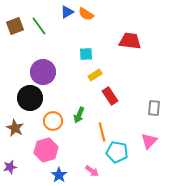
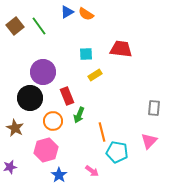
brown square: rotated 18 degrees counterclockwise
red trapezoid: moved 9 px left, 8 px down
red rectangle: moved 43 px left; rotated 12 degrees clockwise
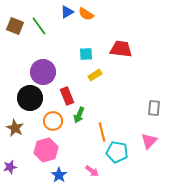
brown square: rotated 30 degrees counterclockwise
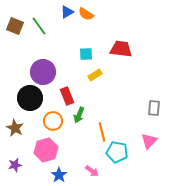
purple star: moved 5 px right, 2 px up
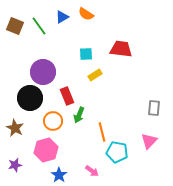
blue triangle: moved 5 px left, 5 px down
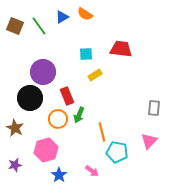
orange semicircle: moved 1 px left
orange circle: moved 5 px right, 2 px up
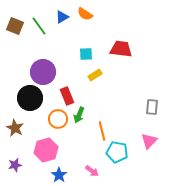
gray rectangle: moved 2 px left, 1 px up
orange line: moved 1 px up
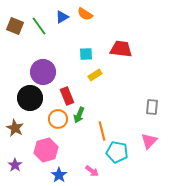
purple star: rotated 24 degrees counterclockwise
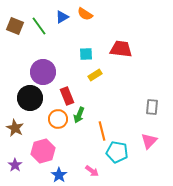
pink hexagon: moved 3 px left, 1 px down
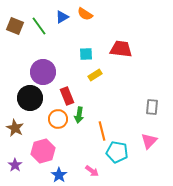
green arrow: rotated 14 degrees counterclockwise
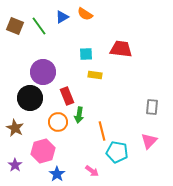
yellow rectangle: rotated 40 degrees clockwise
orange circle: moved 3 px down
blue star: moved 2 px left, 1 px up
